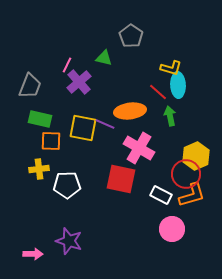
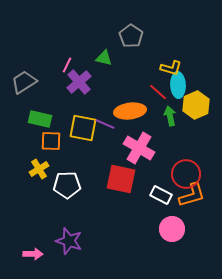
gray trapezoid: moved 6 px left, 4 px up; rotated 144 degrees counterclockwise
yellow hexagon: moved 51 px up
yellow cross: rotated 24 degrees counterclockwise
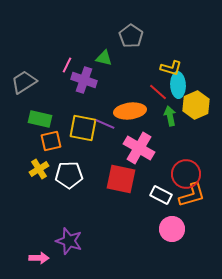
purple cross: moved 5 px right, 2 px up; rotated 30 degrees counterclockwise
orange square: rotated 15 degrees counterclockwise
white pentagon: moved 2 px right, 10 px up
pink arrow: moved 6 px right, 4 px down
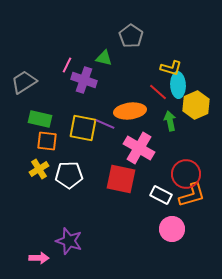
green arrow: moved 5 px down
orange square: moved 4 px left; rotated 20 degrees clockwise
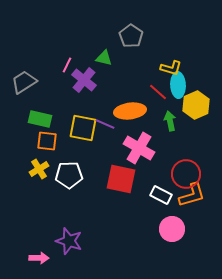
purple cross: rotated 20 degrees clockwise
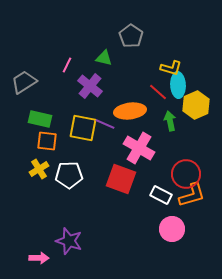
purple cross: moved 6 px right, 6 px down
red square: rotated 8 degrees clockwise
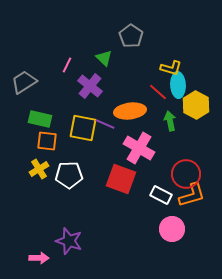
green triangle: rotated 30 degrees clockwise
yellow hexagon: rotated 8 degrees counterclockwise
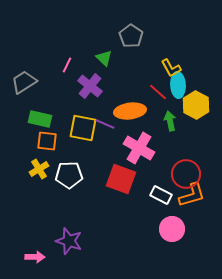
yellow L-shape: rotated 45 degrees clockwise
pink arrow: moved 4 px left, 1 px up
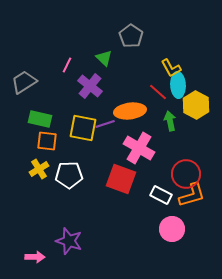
purple line: rotated 42 degrees counterclockwise
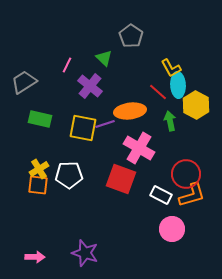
orange square: moved 9 px left, 44 px down
purple star: moved 16 px right, 12 px down
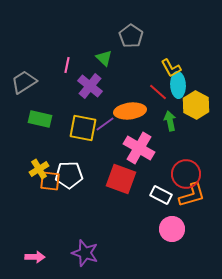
pink line: rotated 14 degrees counterclockwise
purple line: rotated 18 degrees counterclockwise
orange square: moved 12 px right, 4 px up
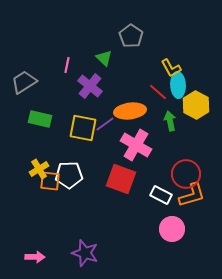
pink cross: moved 3 px left, 3 px up
